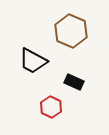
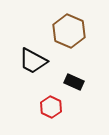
brown hexagon: moved 2 px left
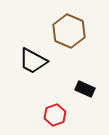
black rectangle: moved 11 px right, 7 px down
red hexagon: moved 4 px right, 8 px down; rotated 15 degrees clockwise
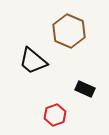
black trapezoid: rotated 12 degrees clockwise
